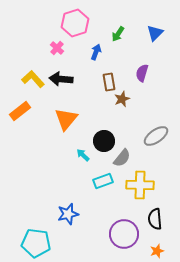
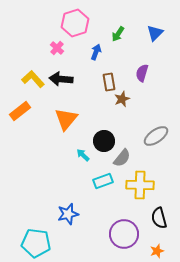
black semicircle: moved 4 px right, 1 px up; rotated 10 degrees counterclockwise
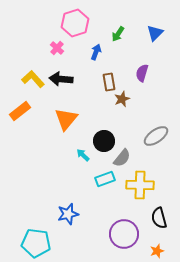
cyan rectangle: moved 2 px right, 2 px up
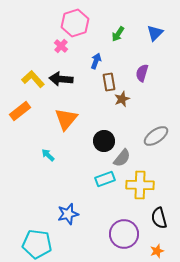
pink cross: moved 4 px right, 2 px up
blue arrow: moved 9 px down
cyan arrow: moved 35 px left
cyan pentagon: moved 1 px right, 1 px down
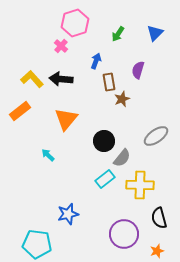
purple semicircle: moved 4 px left, 3 px up
yellow L-shape: moved 1 px left
cyan rectangle: rotated 18 degrees counterclockwise
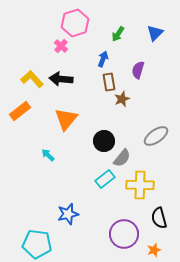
blue arrow: moved 7 px right, 2 px up
orange star: moved 3 px left, 1 px up
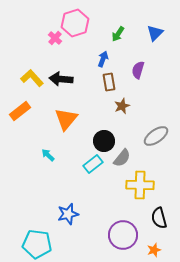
pink cross: moved 6 px left, 8 px up
yellow L-shape: moved 1 px up
brown star: moved 7 px down
cyan rectangle: moved 12 px left, 15 px up
purple circle: moved 1 px left, 1 px down
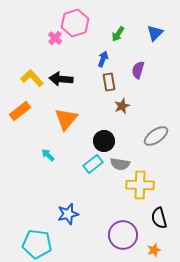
gray semicircle: moved 2 px left, 6 px down; rotated 60 degrees clockwise
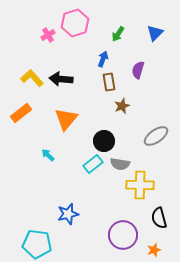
pink cross: moved 7 px left, 3 px up; rotated 16 degrees clockwise
orange rectangle: moved 1 px right, 2 px down
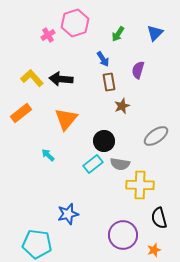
blue arrow: rotated 126 degrees clockwise
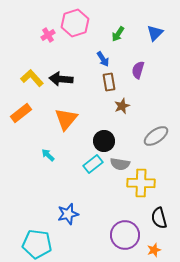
yellow cross: moved 1 px right, 2 px up
purple circle: moved 2 px right
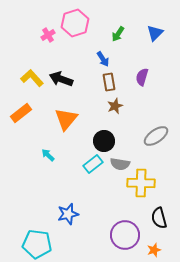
purple semicircle: moved 4 px right, 7 px down
black arrow: rotated 15 degrees clockwise
brown star: moved 7 px left
